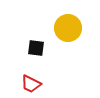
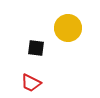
red trapezoid: moved 1 px up
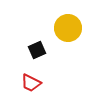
black square: moved 1 px right, 2 px down; rotated 30 degrees counterclockwise
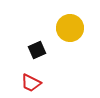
yellow circle: moved 2 px right
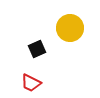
black square: moved 1 px up
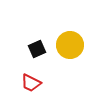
yellow circle: moved 17 px down
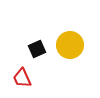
red trapezoid: moved 9 px left, 5 px up; rotated 40 degrees clockwise
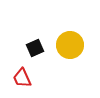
black square: moved 2 px left, 1 px up
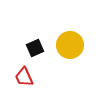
red trapezoid: moved 2 px right, 1 px up
